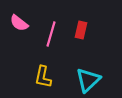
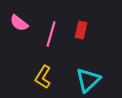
yellow L-shape: rotated 20 degrees clockwise
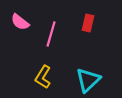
pink semicircle: moved 1 px right, 1 px up
red rectangle: moved 7 px right, 7 px up
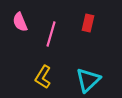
pink semicircle: rotated 30 degrees clockwise
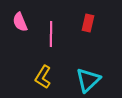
pink line: rotated 15 degrees counterclockwise
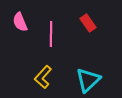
red rectangle: rotated 48 degrees counterclockwise
yellow L-shape: rotated 10 degrees clockwise
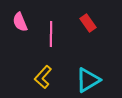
cyan triangle: rotated 12 degrees clockwise
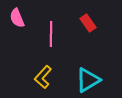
pink semicircle: moved 3 px left, 4 px up
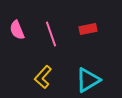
pink semicircle: moved 12 px down
red rectangle: moved 6 px down; rotated 66 degrees counterclockwise
pink line: rotated 20 degrees counterclockwise
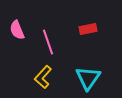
pink line: moved 3 px left, 8 px down
cyan triangle: moved 2 px up; rotated 24 degrees counterclockwise
